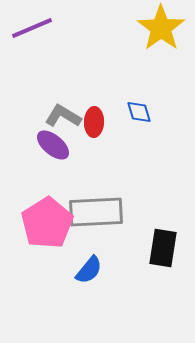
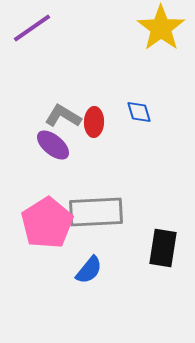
purple line: rotated 12 degrees counterclockwise
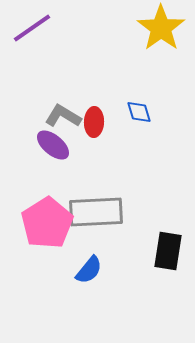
black rectangle: moved 5 px right, 3 px down
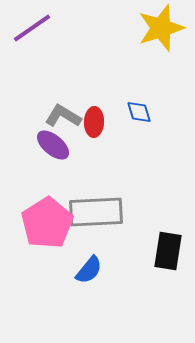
yellow star: rotated 18 degrees clockwise
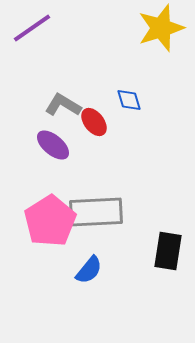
blue diamond: moved 10 px left, 12 px up
gray L-shape: moved 11 px up
red ellipse: rotated 40 degrees counterclockwise
pink pentagon: moved 3 px right, 2 px up
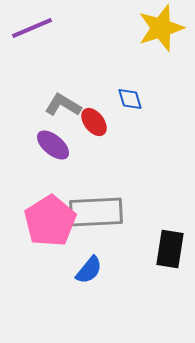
purple line: rotated 12 degrees clockwise
blue diamond: moved 1 px right, 1 px up
black rectangle: moved 2 px right, 2 px up
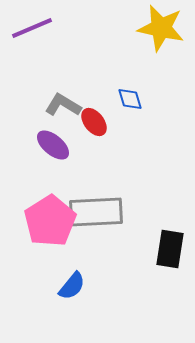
yellow star: rotated 30 degrees clockwise
blue semicircle: moved 17 px left, 16 px down
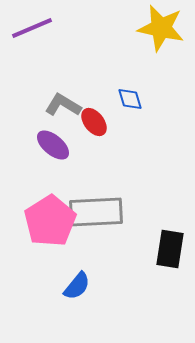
blue semicircle: moved 5 px right
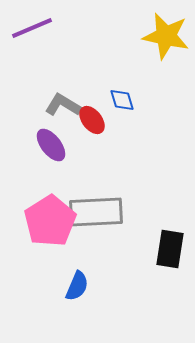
yellow star: moved 5 px right, 8 px down
blue diamond: moved 8 px left, 1 px down
red ellipse: moved 2 px left, 2 px up
purple ellipse: moved 2 px left; rotated 12 degrees clockwise
blue semicircle: rotated 16 degrees counterclockwise
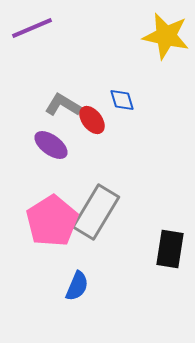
purple ellipse: rotated 16 degrees counterclockwise
gray rectangle: rotated 56 degrees counterclockwise
pink pentagon: moved 2 px right
